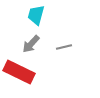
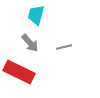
gray arrow: moved 1 px left, 1 px up; rotated 84 degrees counterclockwise
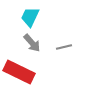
cyan trapezoid: moved 6 px left, 2 px down; rotated 10 degrees clockwise
gray arrow: moved 2 px right
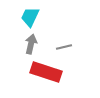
gray arrow: moved 1 px left, 1 px down; rotated 126 degrees counterclockwise
red rectangle: moved 27 px right; rotated 8 degrees counterclockwise
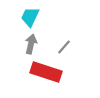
gray line: rotated 35 degrees counterclockwise
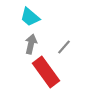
cyan trapezoid: rotated 75 degrees counterclockwise
red rectangle: rotated 36 degrees clockwise
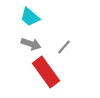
gray arrow: rotated 96 degrees clockwise
